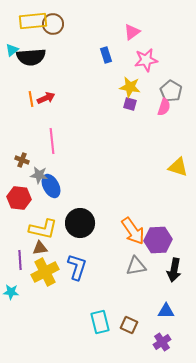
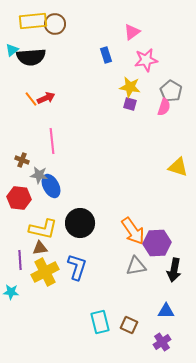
brown circle: moved 2 px right
orange line: rotated 28 degrees counterclockwise
purple hexagon: moved 1 px left, 3 px down
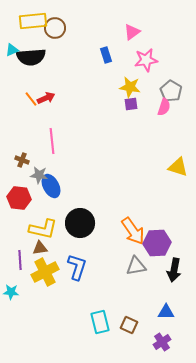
brown circle: moved 4 px down
cyan triangle: rotated 16 degrees clockwise
purple square: moved 1 px right; rotated 24 degrees counterclockwise
blue triangle: moved 1 px down
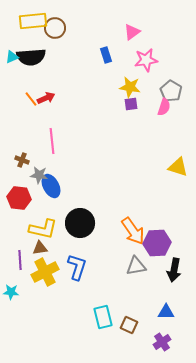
cyan triangle: moved 7 px down
cyan rectangle: moved 3 px right, 5 px up
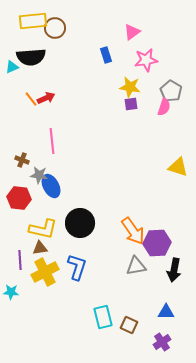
cyan triangle: moved 10 px down
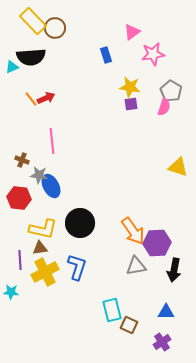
yellow rectangle: rotated 52 degrees clockwise
pink star: moved 7 px right, 6 px up
cyan rectangle: moved 9 px right, 7 px up
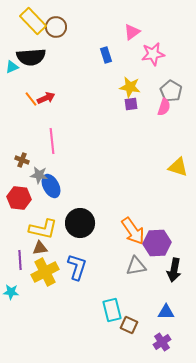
brown circle: moved 1 px right, 1 px up
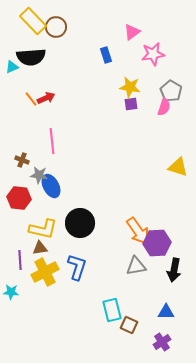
orange arrow: moved 5 px right
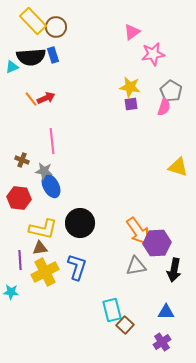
blue rectangle: moved 53 px left
gray star: moved 5 px right, 4 px up
brown square: moved 4 px left; rotated 18 degrees clockwise
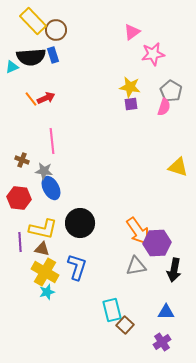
brown circle: moved 3 px down
blue ellipse: moved 2 px down
brown triangle: moved 2 px right, 1 px down; rotated 21 degrees clockwise
purple line: moved 18 px up
yellow cross: rotated 32 degrees counterclockwise
cyan star: moved 36 px right; rotated 21 degrees counterclockwise
